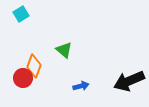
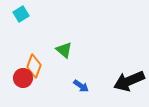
blue arrow: rotated 49 degrees clockwise
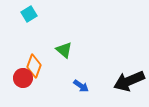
cyan square: moved 8 px right
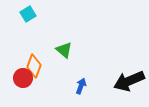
cyan square: moved 1 px left
blue arrow: rotated 105 degrees counterclockwise
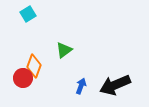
green triangle: rotated 42 degrees clockwise
black arrow: moved 14 px left, 4 px down
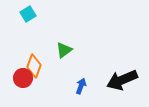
black arrow: moved 7 px right, 5 px up
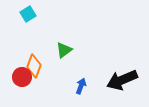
red circle: moved 1 px left, 1 px up
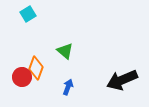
green triangle: moved 1 px right, 1 px down; rotated 42 degrees counterclockwise
orange diamond: moved 2 px right, 2 px down
blue arrow: moved 13 px left, 1 px down
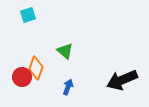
cyan square: moved 1 px down; rotated 14 degrees clockwise
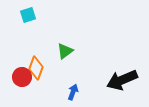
green triangle: rotated 42 degrees clockwise
blue arrow: moved 5 px right, 5 px down
